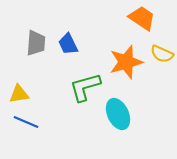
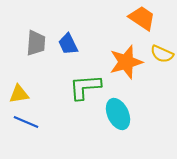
green L-shape: rotated 12 degrees clockwise
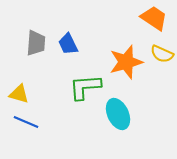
orange trapezoid: moved 12 px right
yellow triangle: rotated 25 degrees clockwise
